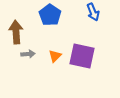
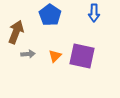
blue arrow: moved 1 px right, 1 px down; rotated 24 degrees clockwise
brown arrow: rotated 25 degrees clockwise
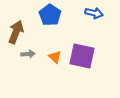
blue arrow: rotated 78 degrees counterclockwise
orange triangle: moved 1 px down; rotated 32 degrees counterclockwise
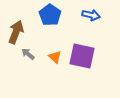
blue arrow: moved 3 px left, 2 px down
gray arrow: rotated 136 degrees counterclockwise
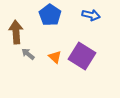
brown arrow: rotated 25 degrees counterclockwise
purple square: rotated 20 degrees clockwise
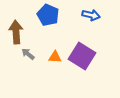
blue pentagon: moved 2 px left; rotated 10 degrees counterclockwise
orange triangle: rotated 40 degrees counterclockwise
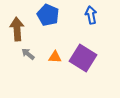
blue arrow: rotated 114 degrees counterclockwise
brown arrow: moved 1 px right, 3 px up
purple square: moved 1 px right, 2 px down
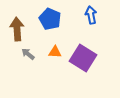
blue pentagon: moved 2 px right, 4 px down
orange triangle: moved 5 px up
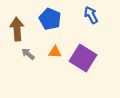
blue arrow: rotated 18 degrees counterclockwise
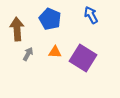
gray arrow: rotated 80 degrees clockwise
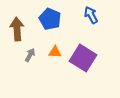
gray arrow: moved 2 px right, 1 px down
